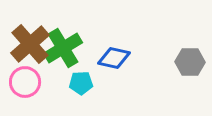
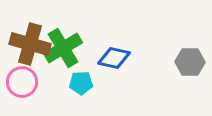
brown cross: rotated 33 degrees counterclockwise
pink circle: moved 3 px left
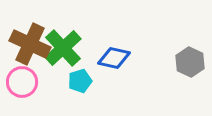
brown cross: rotated 9 degrees clockwise
green cross: rotated 12 degrees counterclockwise
gray hexagon: rotated 24 degrees clockwise
cyan pentagon: moved 1 px left, 2 px up; rotated 15 degrees counterclockwise
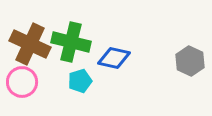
green cross: moved 8 px right, 6 px up; rotated 33 degrees counterclockwise
gray hexagon: moved 1 px up
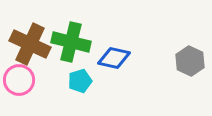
pink circle: moved 3 px left, 2 px up
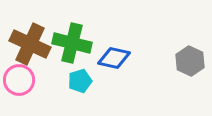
green cross: moved 1 px right, 1 px down
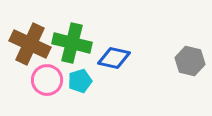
gray hexagon: rotated 12 degrees counterclockwise
pink circle: moved 28 px right
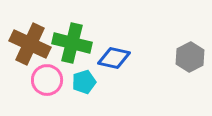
gray hexagon: moved 4 px up; rotated 20 degrees clockwise
cyan pentagon: moved 4 px right, 1 px down
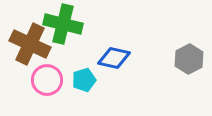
green cross: moved 9 px left, 19 px up
gray hexagon: moved 1 px left, 2 px down
cyan pentagon: moved 2 px up
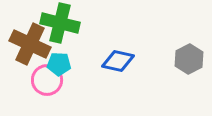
green cross: moved 3 px left, 1 px up
blue diamond: moved 4 px right, 3 px down
cyan pentagon: moved 25 px left, 16 px up; rotated 20 degrees clockwise
